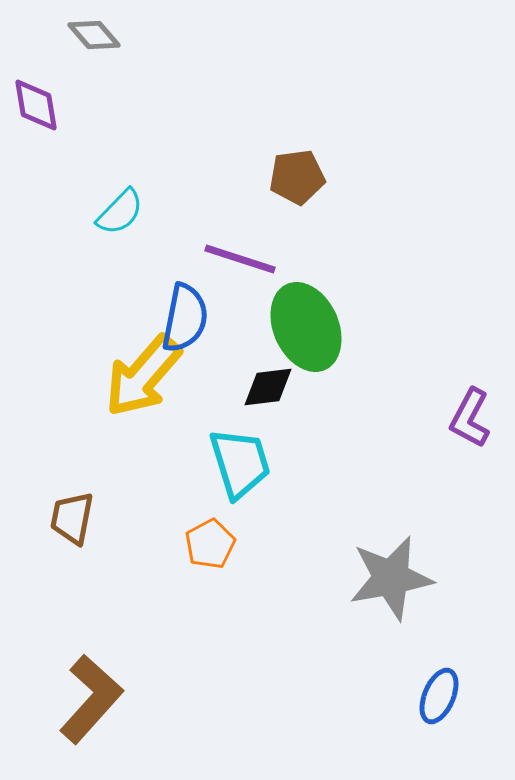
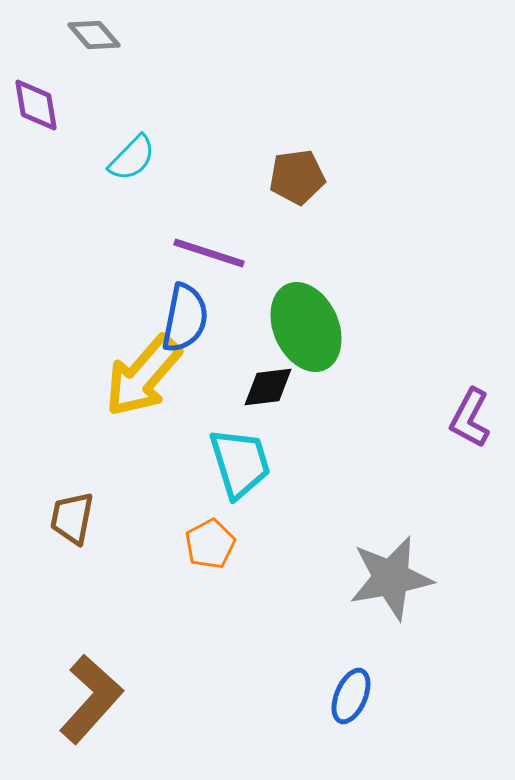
cyan semicircle: moved 12 px right, 54 px up
purple line: moved 31 px left, 6 px up
blue ellipse: moved 88 px left
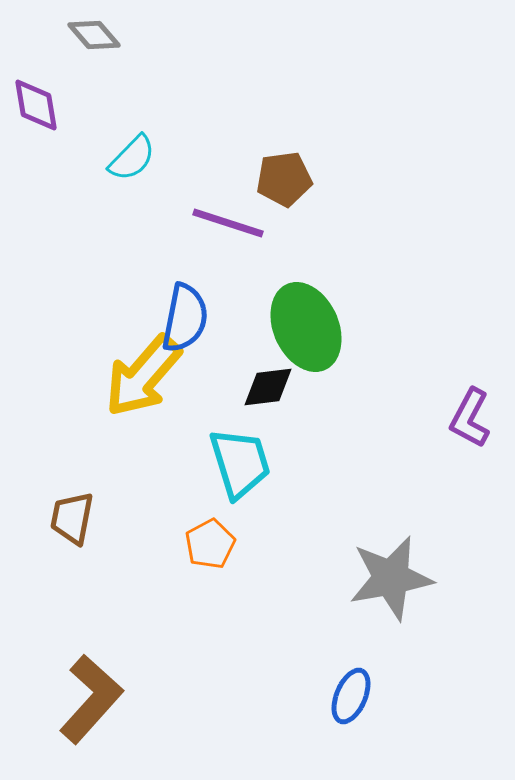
brown pentagon: moved 13 px left, 2 px down
purple line: moved 19 px right, 30 px up
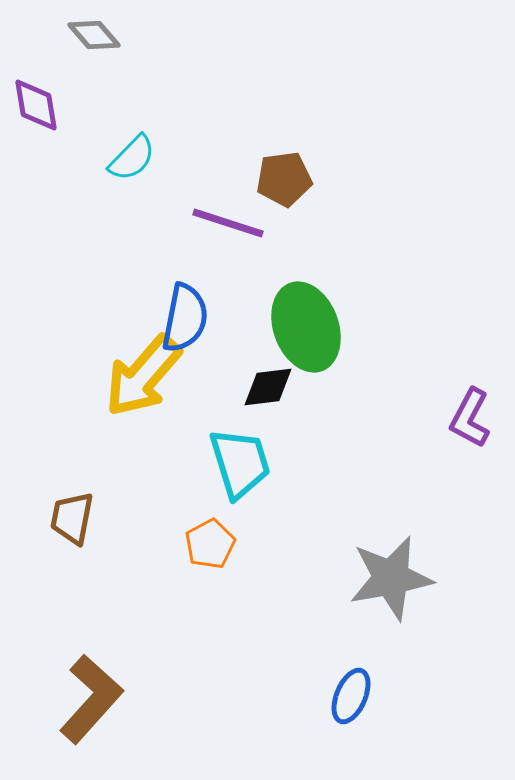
green ellipse: rotated 4 degrees clockwise
